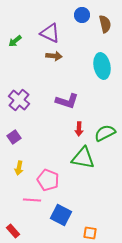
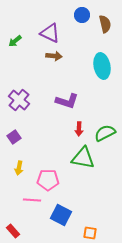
pink pentagon: rotated 20 degrees counterclockwise
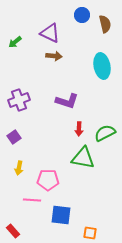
green arrow: moved 1 px down
purple cross: rotated 30 degrees clockwise
blue square: rotated 20 degrees counterclockwise
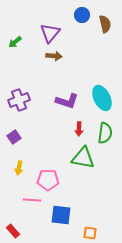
purple triangle: rotated 45 degrees clockwise
cyan ellipse: moved 32 px down; rotated 15 degrees counterclockwise
green semicircle: rotated 125 degrees clockwise
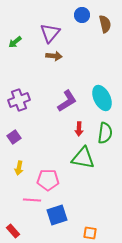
purple L-shape: rotated 50 degrees counterclockwise
blue square: moved 4 px left; rotated 25 degrees counterclockwise
